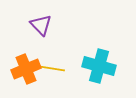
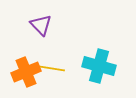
orange cross: moved 3 px down
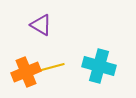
purple triangle: rotated 15 degrees counterclockwise
yellow line: rotated 24 degrees counterclockwise
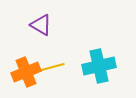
cyan cross: rotated 28 degrees counterclockwise
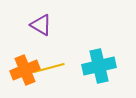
orange cross: moved 1 px left, 2 px up
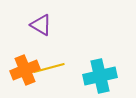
cyan cross: moved 1 px right, 10 px down
